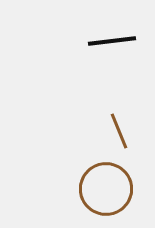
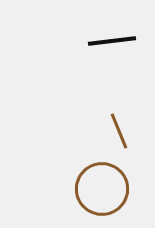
brown circle: moved 4 px left
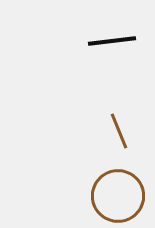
brown circle: moved 16 px right, 7 px down
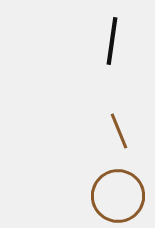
black line: rotated 75 degrees counterclockwise
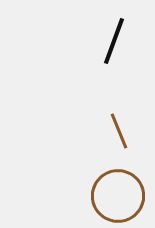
black line: moved 2 px right; rotated 12 degrees clockwise
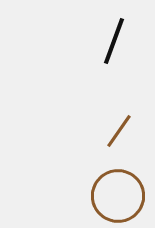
brown line: rotated 57 degrees clockwise
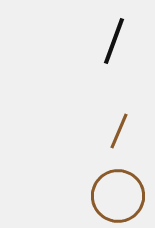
brown line: rotated 12 degrees counterclockwise
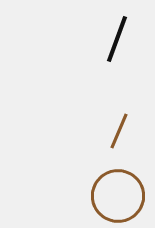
black line: moved 3 px right, 2 px up
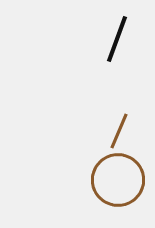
brown circle: moved 16 px up
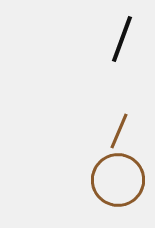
black line: moved 5 px right
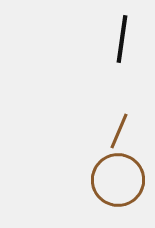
black line: rotated 12 degrees counterclockwise
